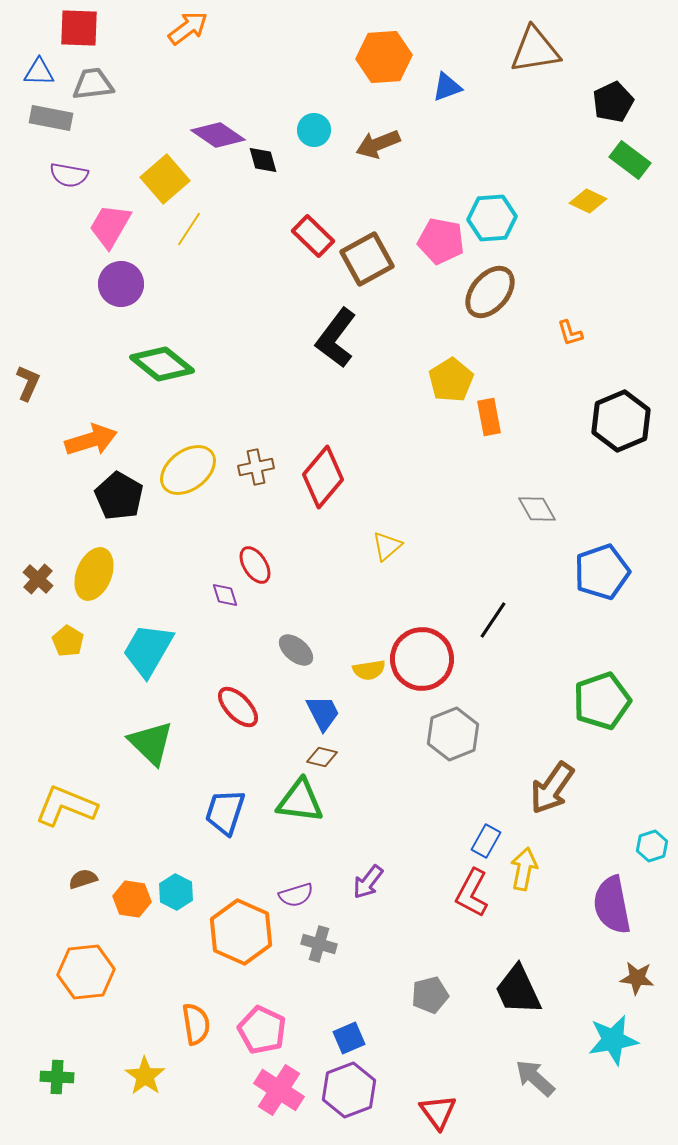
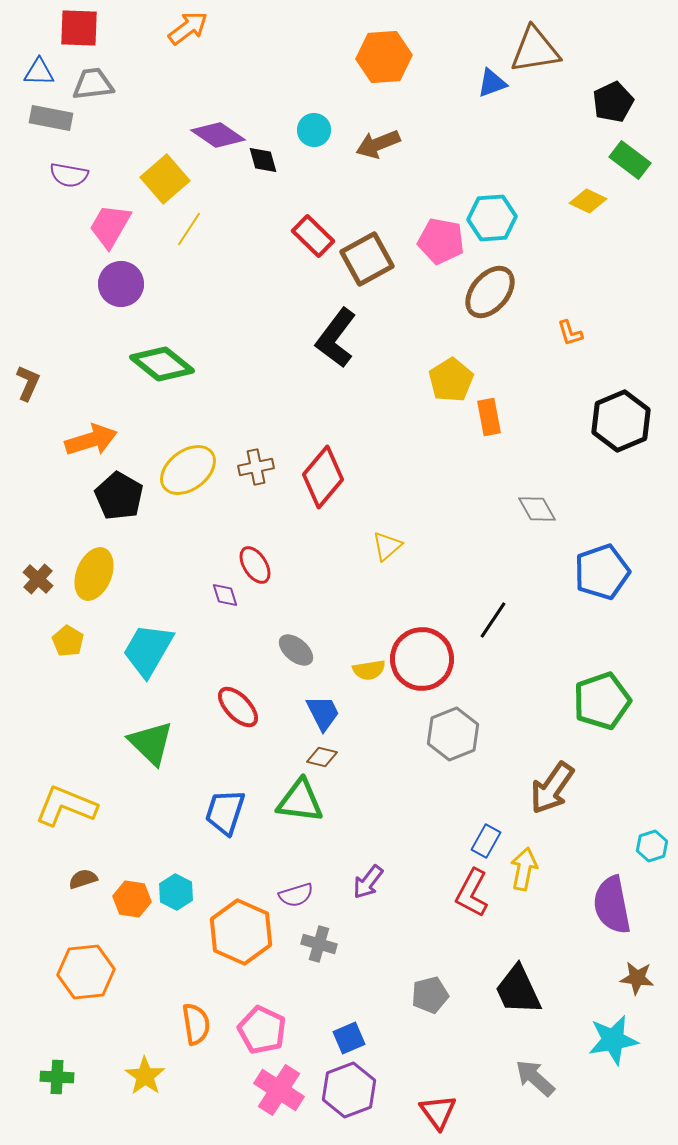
blue triangle at (447, 87): moved 45 px right, 4 px up
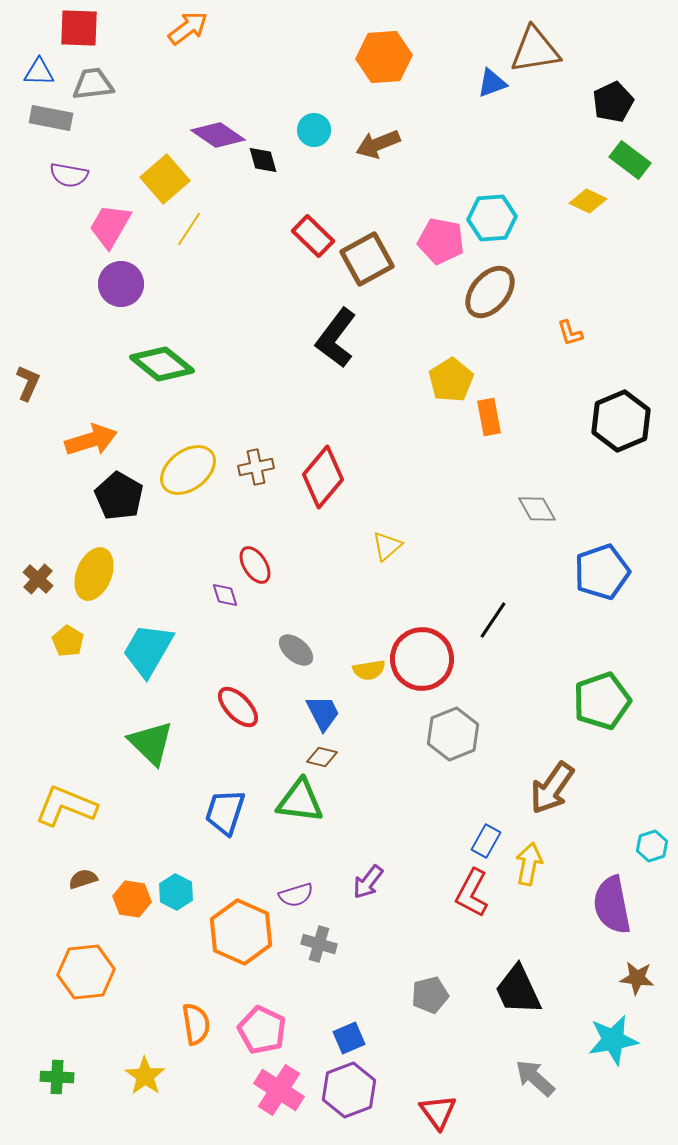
yellow arrow at (524, 869): moved 5 px right, 5 px up
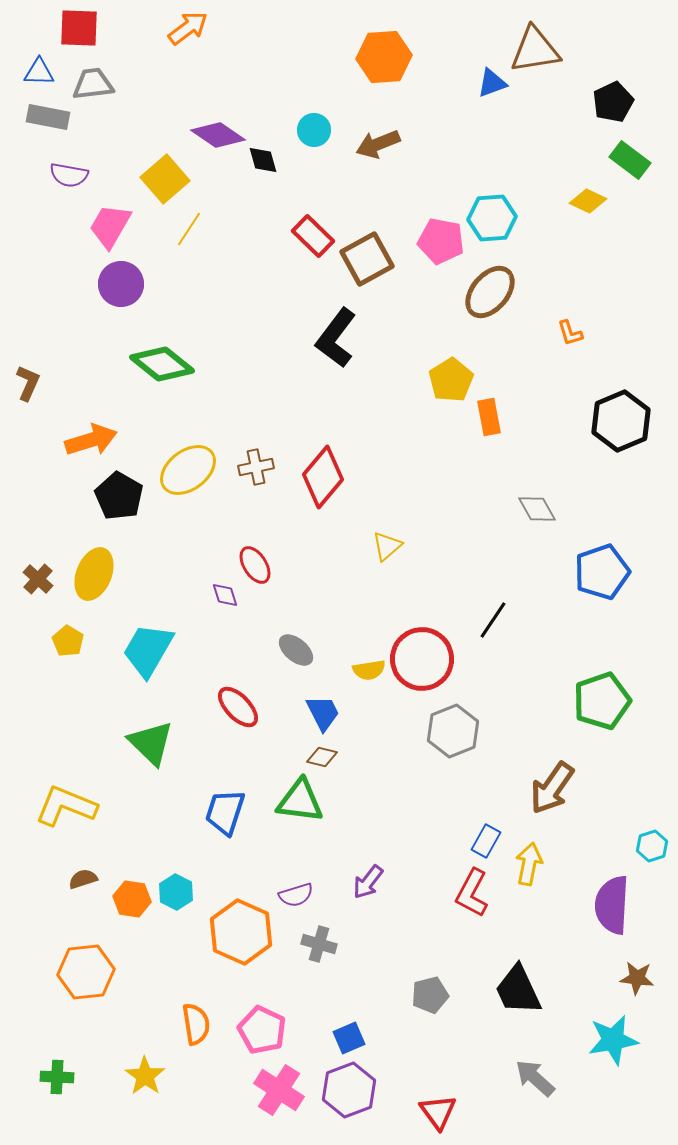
gray rectangle at (51, 118): moved 3 px left, 1 px up
gray hexagon at (453, 734): moved 3 px up
purple semicircle at (612, 905): rotated 14 degrees clockwise
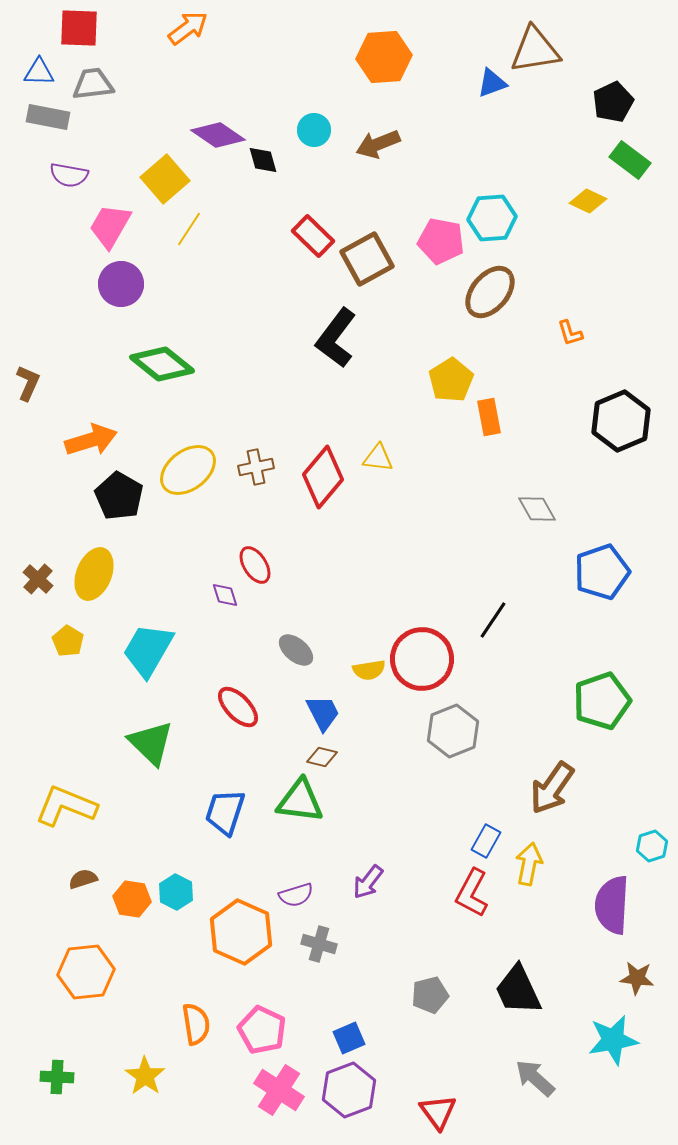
yellow triangle at (387, 546): moved 9 px left, 88 px up; rotated 48 degrees clockwise
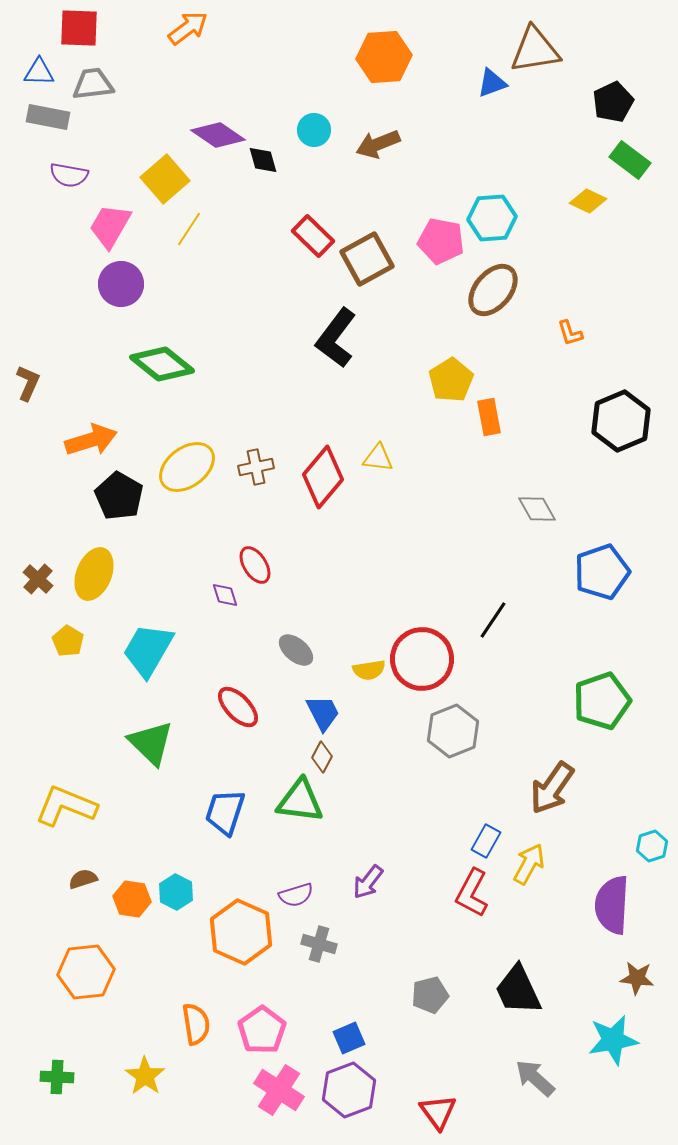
brown ellipse at (490, 292): moved 3 px right, 2 px up
yellow ellipse at (188, 470): moved 1 px left, 3 px up
brown diamond at (322, 757): rotated 76 degrees counterclockwise
yellow arrow at (529, 864): rotated 18 degrees clockwise
pink pentagon at (262, 1030): rotated 12 degrees clockwise
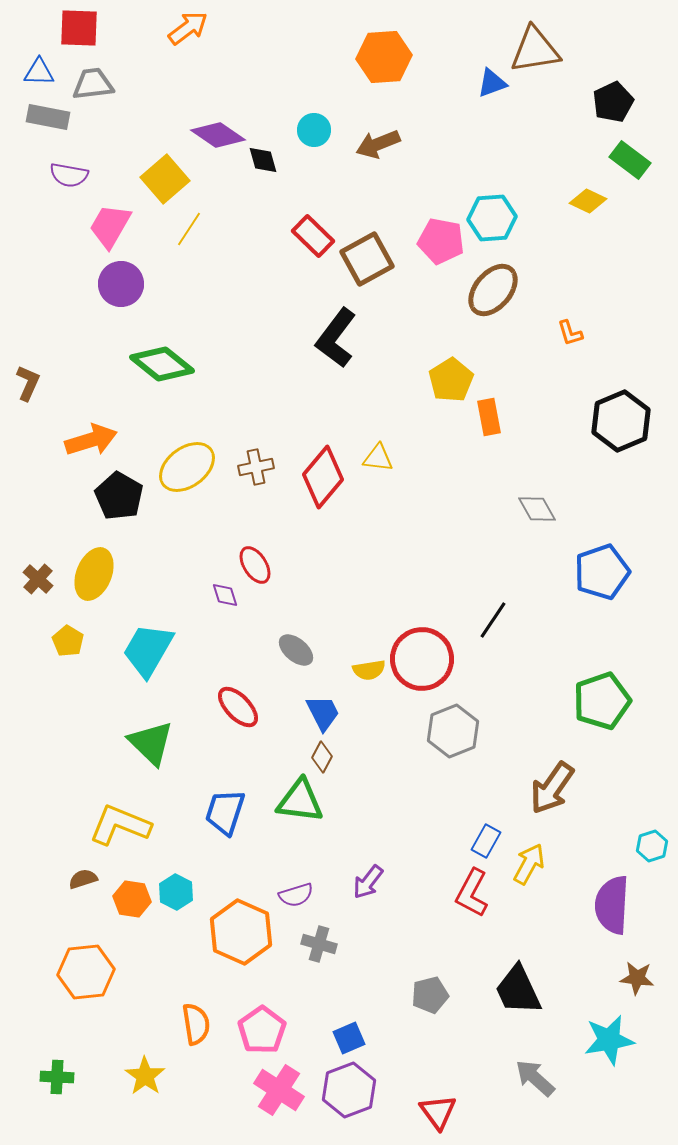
yellow L-shape at (66, 806): moved 54 px right, 19 px down
cyan star at (613, 1040): moved 4 px left
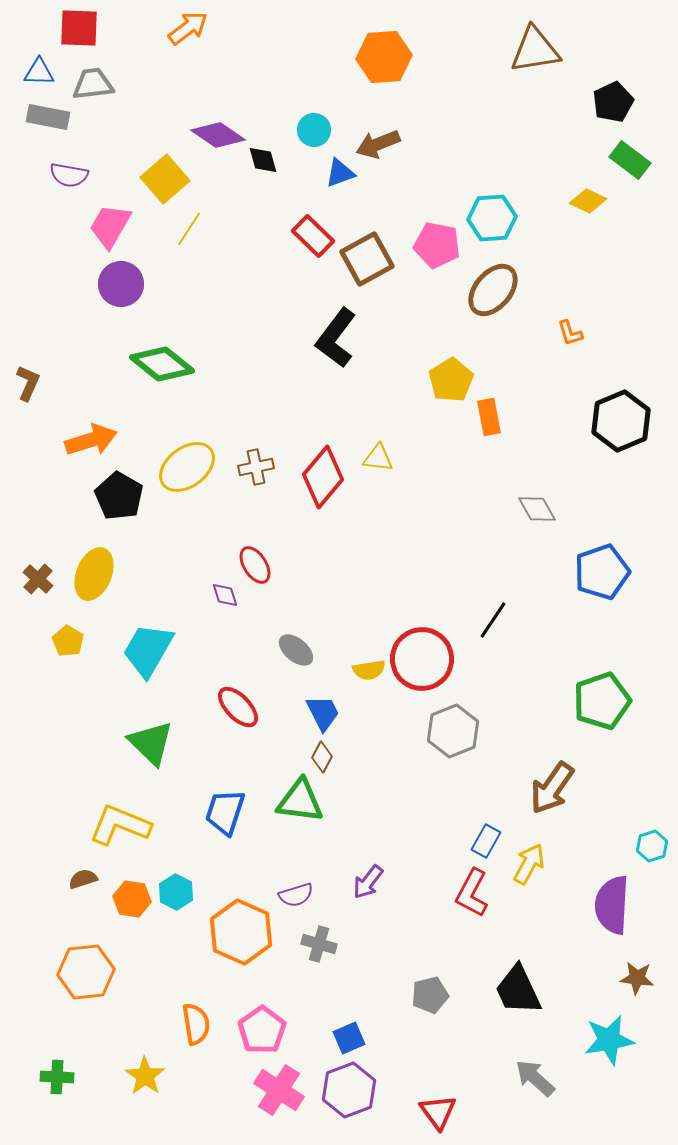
blue triangle at (492, 83): moved 152 px left, 90 px down
pink pentagon at (441, 241): moved 4 px left, 4 px down
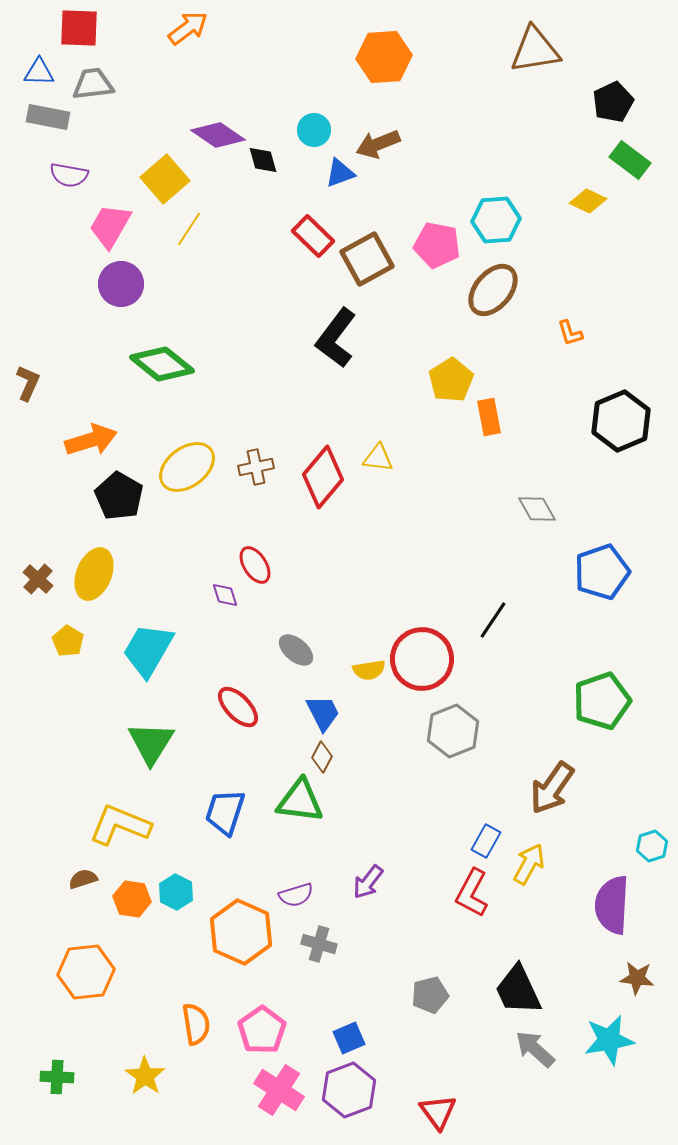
cyan hexagon at (492, 218): moved 4 px right, 2 px down
green triangle at (151, 743): rotated 18 degrees clockwise
gray arrow at (535, 1078): moved 29 px up
